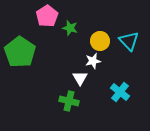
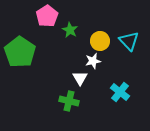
green star: moved 2 px down; rotated 14 degrees clockwise
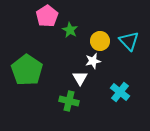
green pentagon: moved 7 px right, 18 px down
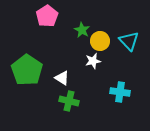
green star: moved 12 px right
white triangle: moved 18 px left; rotated 28 degrees counterclockwise
cyan cross: rotated 30 degrees counterclockwise
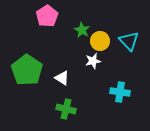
green cross: moved 3 px left, 8 px down
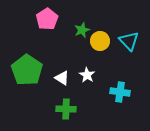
pink pentagon: moved 3 px down
green star: rotated 21 degrees clockwise
white star: moved 6 px left, 14 px down; rotated 28 degrees counterclockwise
green cross: rotated 12 degrees counterclockwise
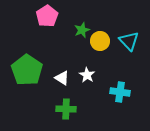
pink pentagon: moved 3 px up
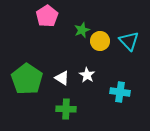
green pentagon: moved 9 px down
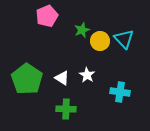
pink pentagon: rotated 10 degrees clockwise
cyan triangle: moved 5 px left, 2 px up
